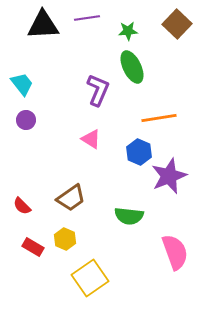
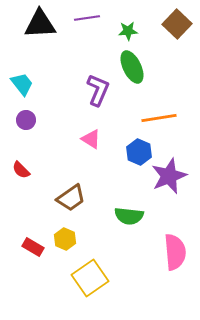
black triangle: moved 3 px left, 1 px up
red semicircle: moved 1 px left, 36 px up
pink semicircle: rotated 15 degrees clockwise
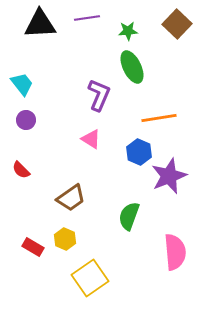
purple L-shape: moved 1 px right, 5 px down
green semicircle: rotated 104 degrees clockwise
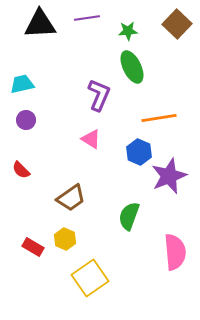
cyan trapezoid: rotated 65 degrees counterclockwise
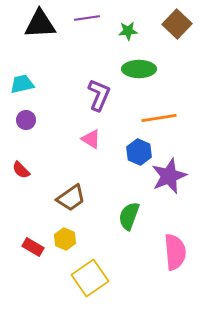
green ellipse: moved 7 px right, 2 px down; rotated 64 degrees counterclockwise
